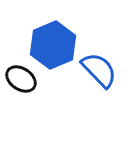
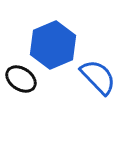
blue semicircle: moved 1 px left, 7 px down
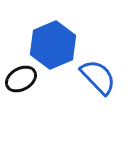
black ellipse: rotated 64 degrees counterclockwise
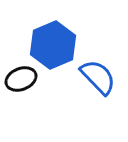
black ellipse: rotated 8 degrees clockwise
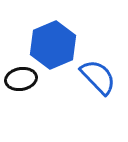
black ellipse: rotated 12 degrees clockwise
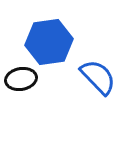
blue hexagon: moved 4 px left, 3 px up; rotated 15 degrees clockwise
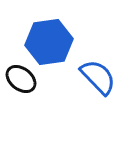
black ellipse: rotated 48 degrees clockwise
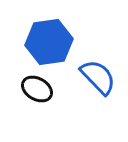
black ellipse: moved 16 px right, 10 px down; rotated 8 degrees counterclockwise
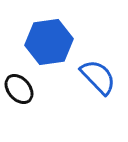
black ellipse: moved 18 px left; rotated 20 degrees clockwise
